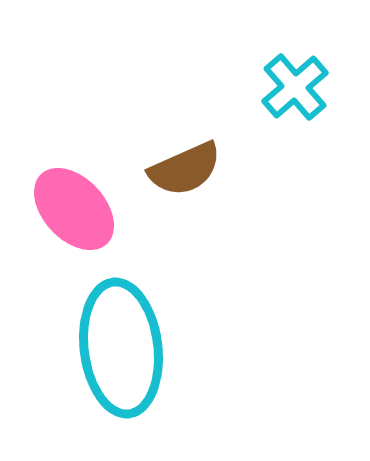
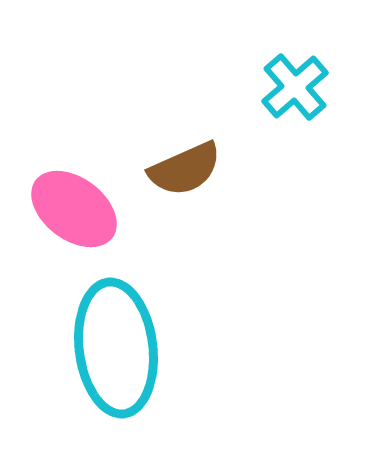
pink ellipse: rotated 10 degrees counterclockwise
cyan ellipse: moved 5 px left
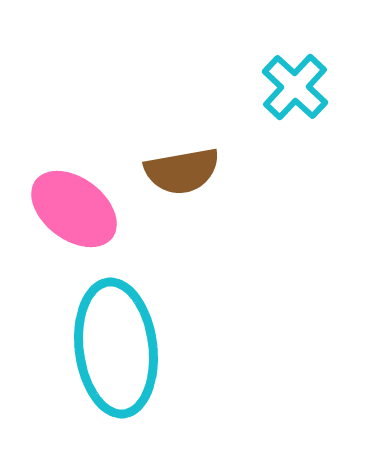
cyan cross: rotated 6 degrees counterclockwise
brown semicircle: moved 3 px left, 2 px down; rotated 14 degrees clockwise
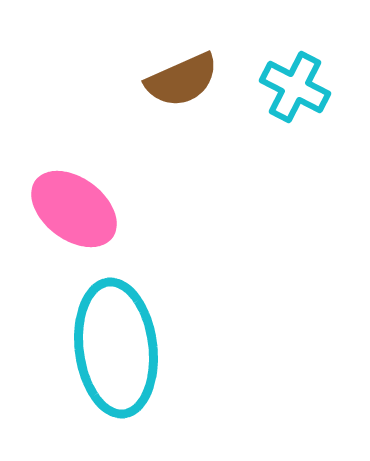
cyan cross: rotated 16 degrees counterclockwise
brown semicircle: moved 91 px up; rotated 14 degrees counterclockwise
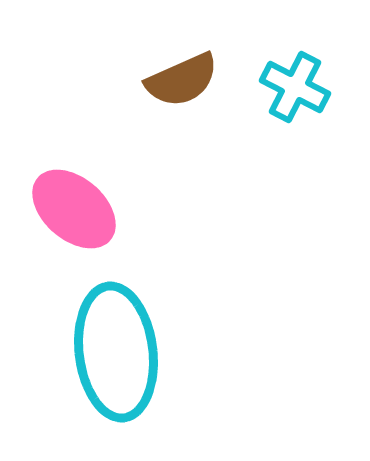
pink ellipse: rotated 4 degrees clockwise
cyan ellipse: moved 4 px down
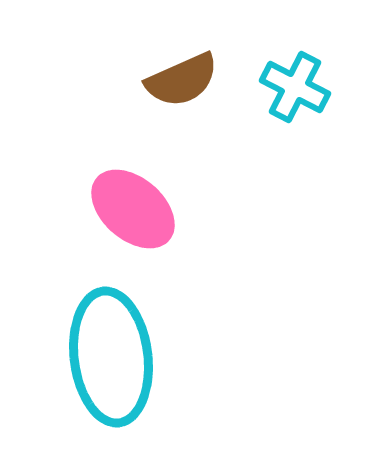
pink ellipse: moved 59 px right
cyan ellipse: moved 5 px left, 5 px down
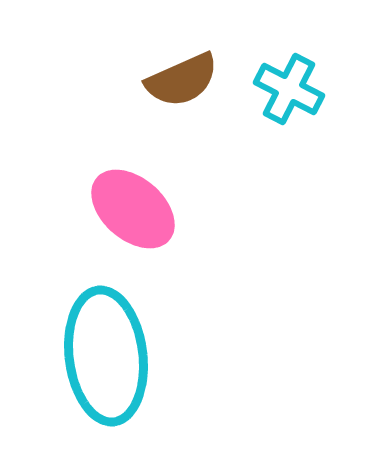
cyan cross: moved 6 px left, 2 px down
cyan ellipse: moved 5 px left, 1 px up
